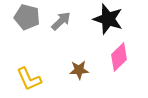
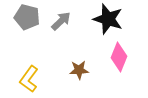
pink diamond: rotated 24 degrees counterclockwise
yellow L-shape: rotated 60 degrees clockwise
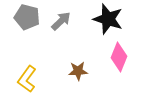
brown star: moved 1 px left, 1 px down
yellow L-shape: moved 2 px left
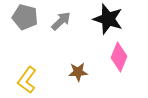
gray pentagon: moved 2 px left
brown star: moved 1 px down
yellow L-shape: moved 1 px down
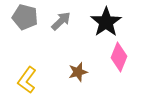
black star: moved 2 px left, 3 px down; rotated 20 degrees clockwise
brown star: rotated 12 degrees counterclockwise
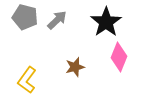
gray arrow: moved 4 px left, 1 px up
brown star: moved 3 px left, 5 px up
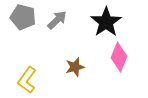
gray pentagon: moved 2 px left
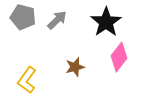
pink diamond: rotated 16 degrees clockwise
